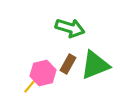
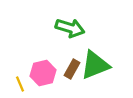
brown rectangle: moved 4 px right, 5 px down
yellow line: moved 10 px left, 2 px up; rotated 63 degrees counterclockwise
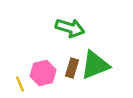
brown rectangle: moved 1 px up; rotated 12 degrees counterclockwise
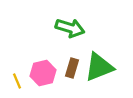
green triangle: moved 4 px right, 2 px down
yellow line: moved 3 px left, 3 px up
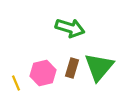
green triangle: rotated 28 degrees counterclockwise
yellow line: moved 1 px left, 2 px down
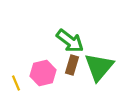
green arrow: moved 13 px down; rotated 20 degrees clockwise
brown rectangle: moved 3 px up
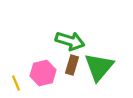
green arrow: rotated 20 degrees counterclockwise
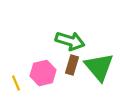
green triangle: rotated 20 degrees counterclockwise
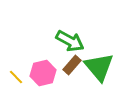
green arrow: rotated 12 degrees clockwise
brown rectangle: rotated 24 degrees clockwise
yellow line: moved 6 px up; rotated 21 degrees counterclockwise
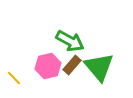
pink hexagon: moved 5 px right, 7 px up
yellow line: moved 2 px left, 1 px down
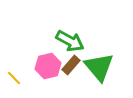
brown rectangle: moved 1 px left
